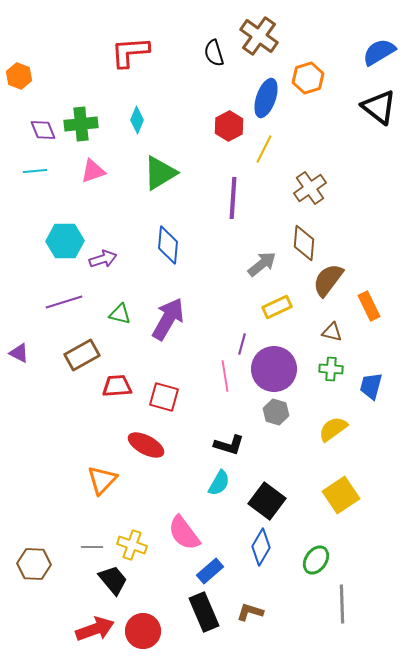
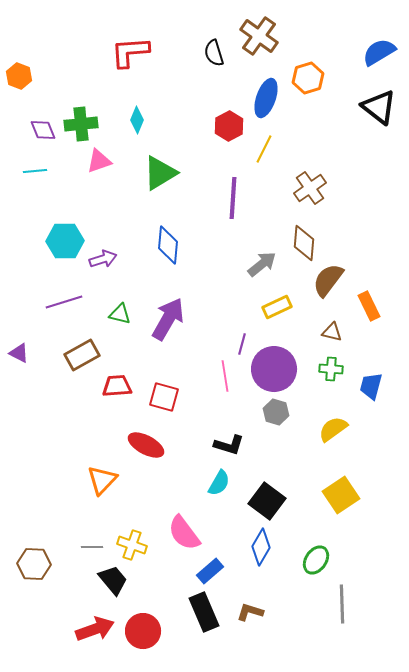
pink triangle at (93, 171): moved 6 px right, 10 px up
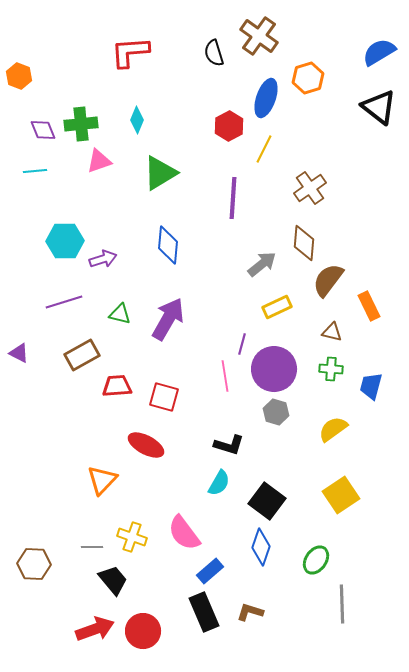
yellow cross at (132, 545): moved 8 px up
blue diamond at (261, 547): rotated 12 degrees counterclockwise
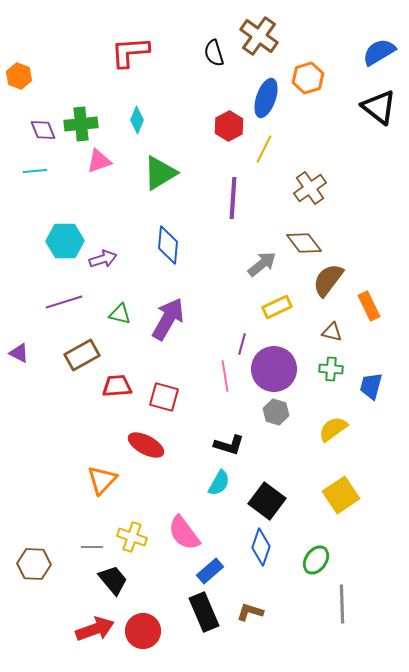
brown diamond at (304, 243): rotated 42 degrees counterclockwise
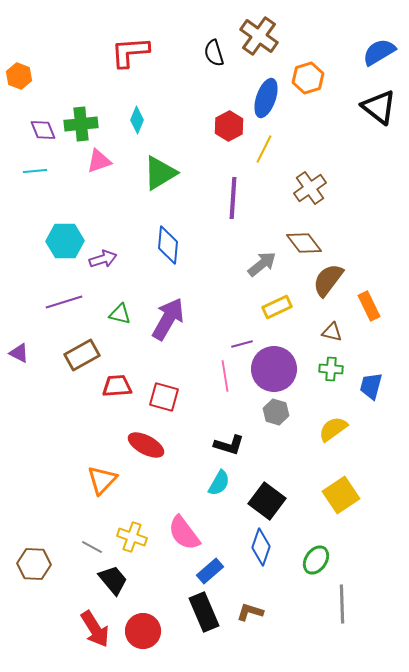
purple line at (242, 344): rotated 60 degrees clockwise
gray line at (92, 547): rotated 30 degrees clockwise
red arrow at (95, 629): rotated 78 degrees clockwise
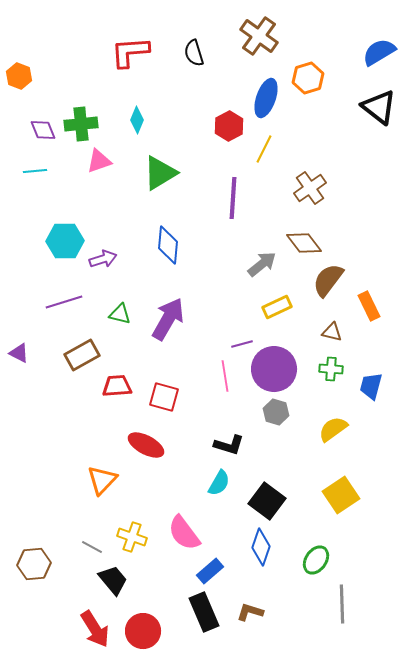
black semicircle at (214, 53): moved 20 px left
brown hexagon at (34, 564): rotated 8 degrees counterclockwise
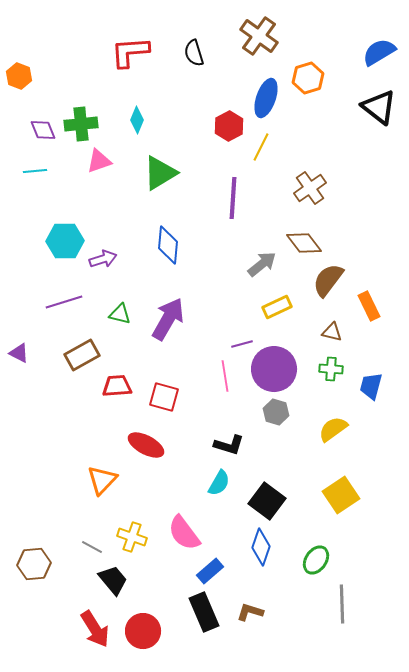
yellow line at (264, 149): moved 3 px left, 2 px up
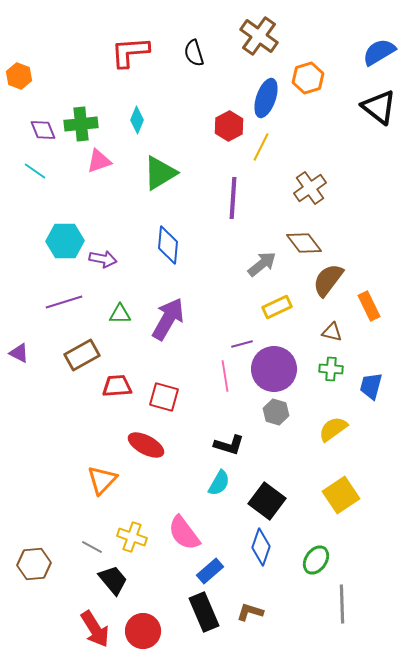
cyan line at (35, 171): rotated 40 degrees clockwise
purple arrow at (103, 259): rotated 28 degrees clockwise
green triangle at (120, 314): rotated 15 degrees counterclockwise
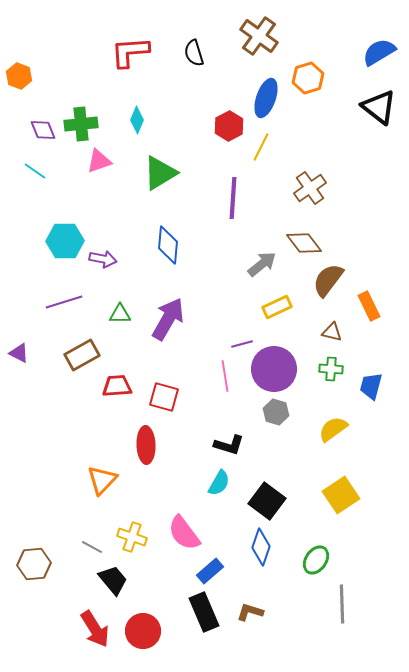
red ellipse at (146, 445): rotated 60 degrees clockwise
